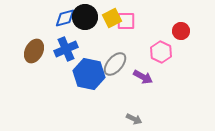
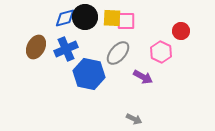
yellow square: rotated 30 degrees clockwise
brown ellipse: moved 2 px right, 4 px up
gray ellipse: moved 3 px right, 11 px up
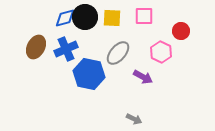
pink square: moved 18 px right, 5 px up
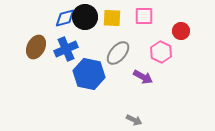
gray arrow: moved 1 px down
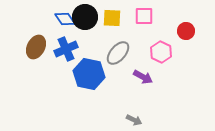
blue diamond: moved 1 px down; rotated 70 degrees clockwise
red circle: moved 5 px right
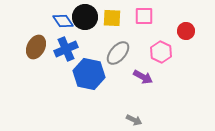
blue diamond: moved 2 px left, 2 px down
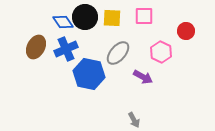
blue diamond: moved 1 px down
gray arrow: rotated 35 degrees clockwise
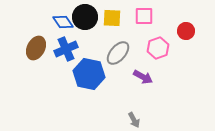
brown ellipse: moved 1 px down
pink hexagon: moved 3 px left, 4 px up; rotated 15 degrees clockwise
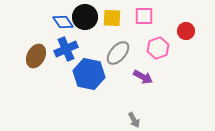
brown ellipse: moved 8 px down
